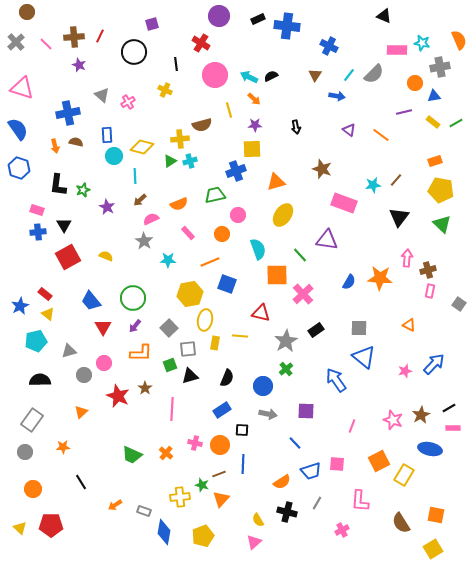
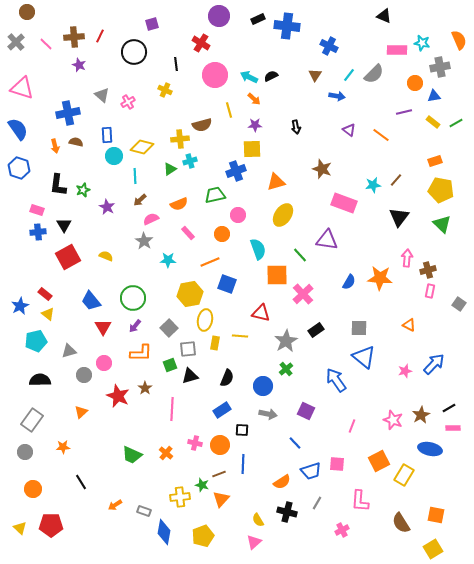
green triangle at (170, 161): moved 8 px down
purple square at (306, 411): rotated 24 degrees clockwise
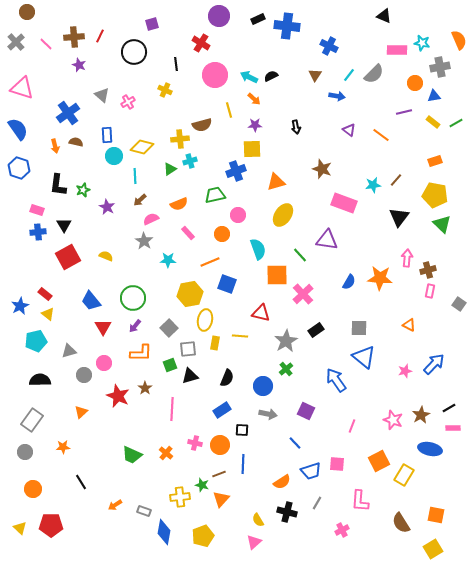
blue cross at (68, 113): rotated 25 degrees counterclockwise
yellow pentagon at (441, 190): moved 6 px left, 5 px down
